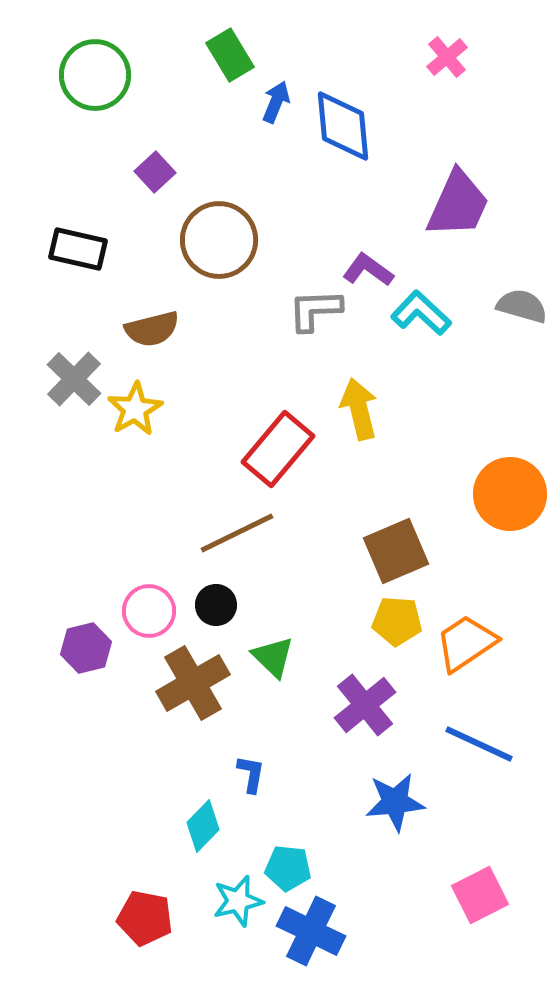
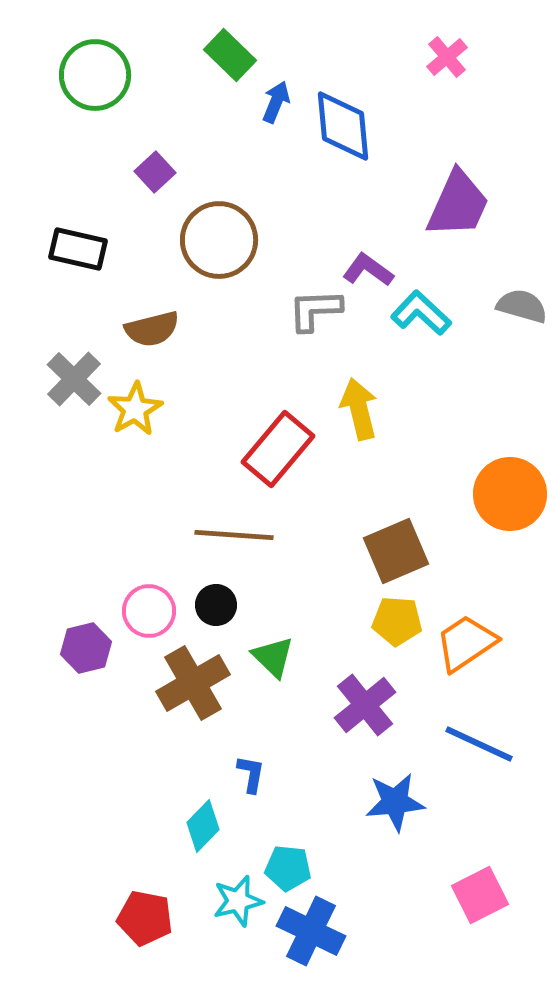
green rectangle: rotated 15 degrees counterclockwise
brown line: moved 3 px left, 2 px down; rotated 30 degrees clockwise
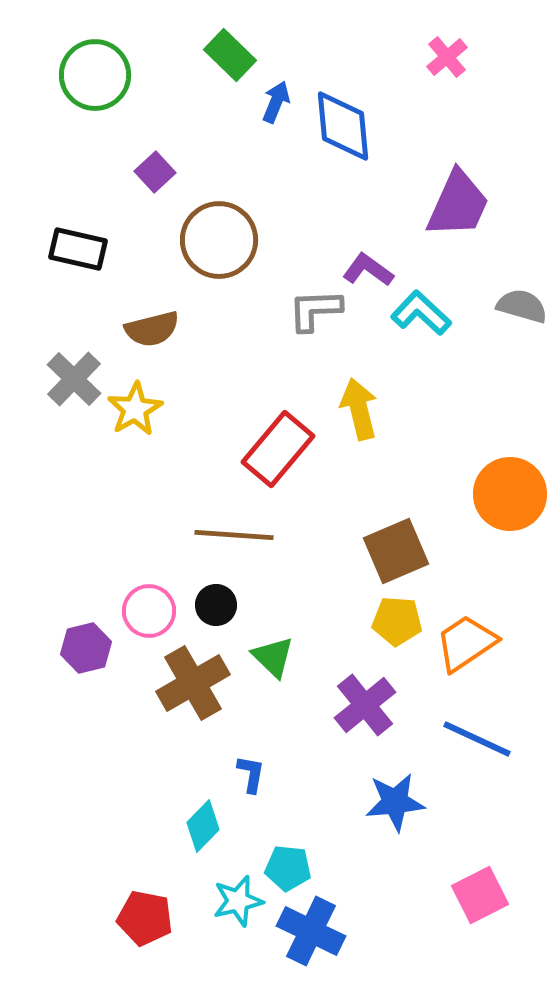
blue line: moved 2 px left, 5 px up
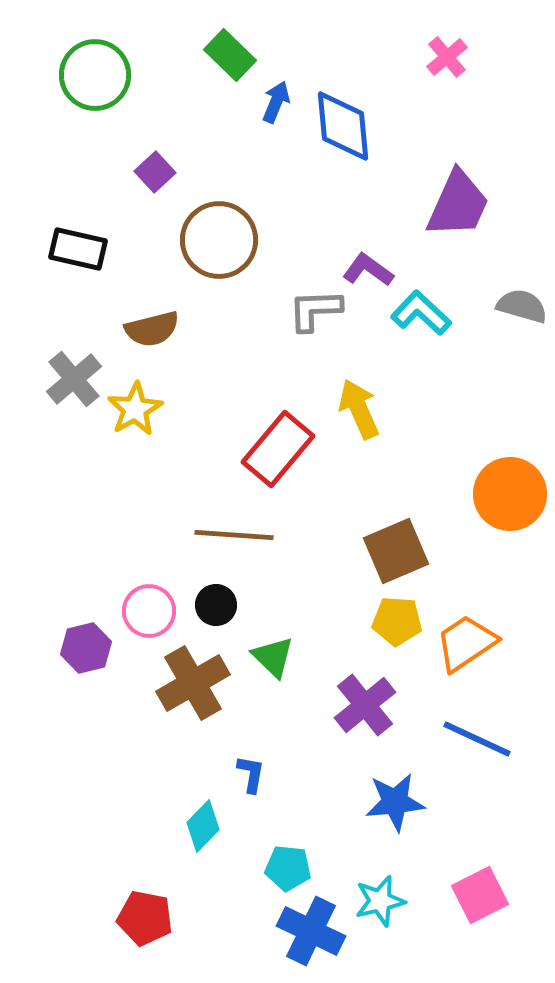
gray cross: rotated 6 degrees clockwise
yellow arrow: rotated 10 degrees counterclockwise
cyan star: moved 142 px right
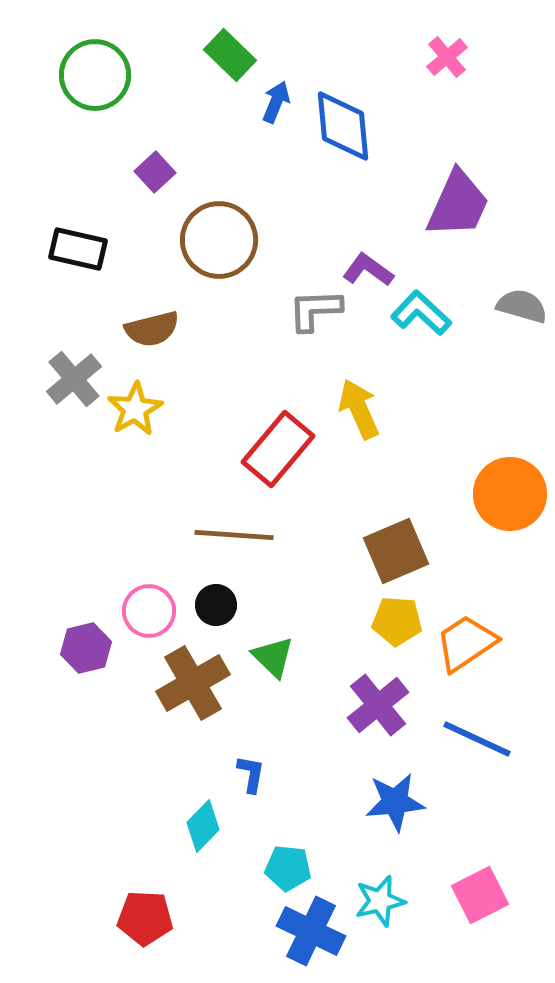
purple cross: moved 13 px right
red pentagon: rotated 8 degrees counterclockwise
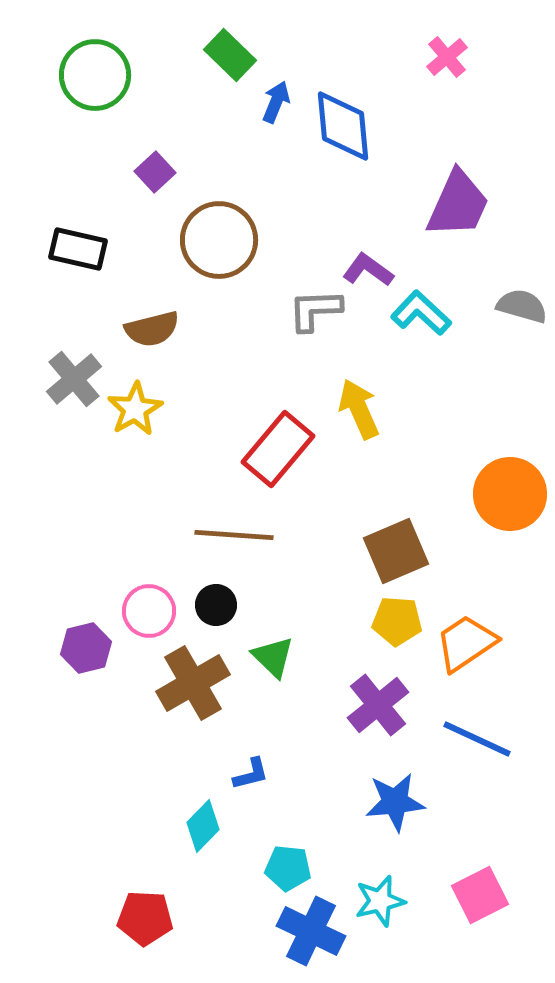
blue L-shape: rotated 66 degrees clockwise
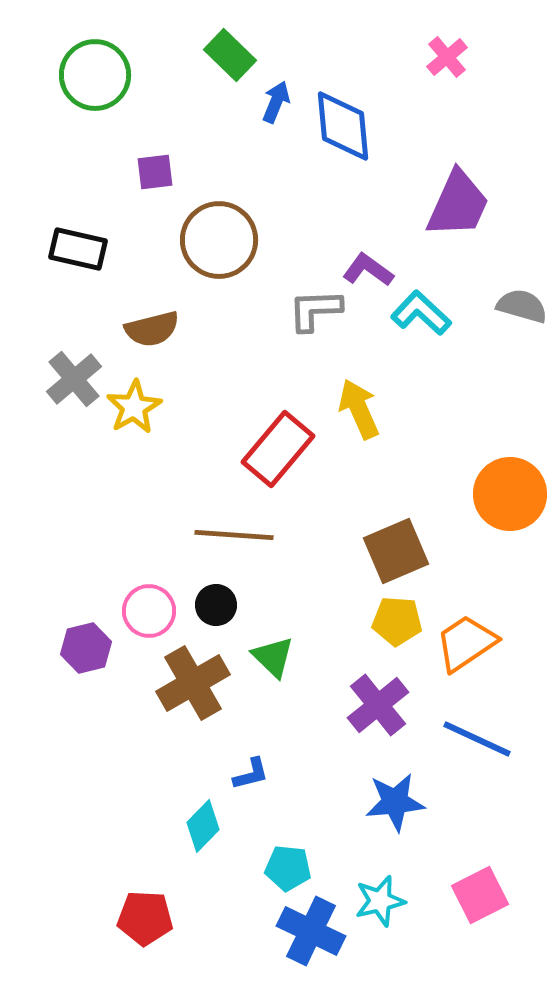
purple square: rotated 36 degrees clockwise
yellow star: moved 1 px left, 2 px up
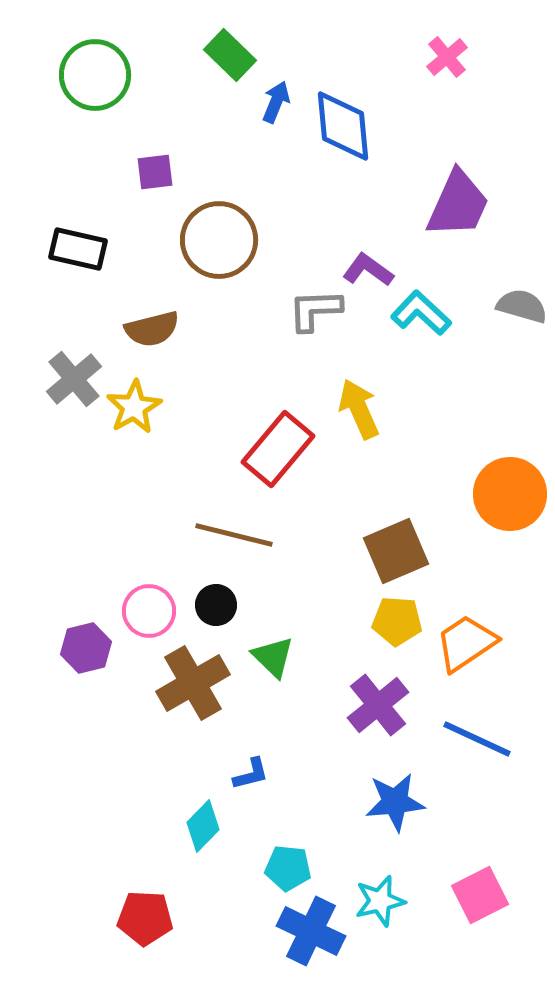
brown line: rotated 10 degrees clockwise
